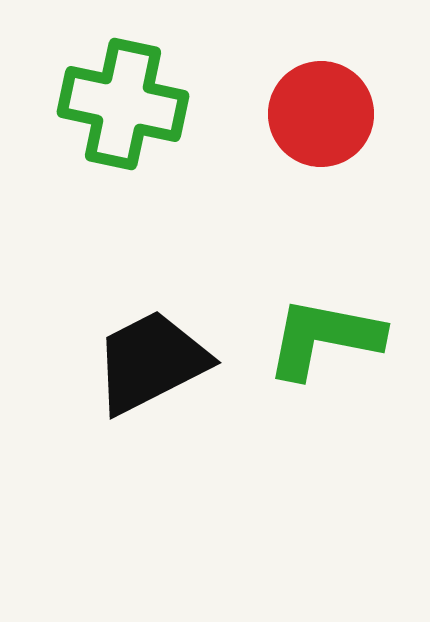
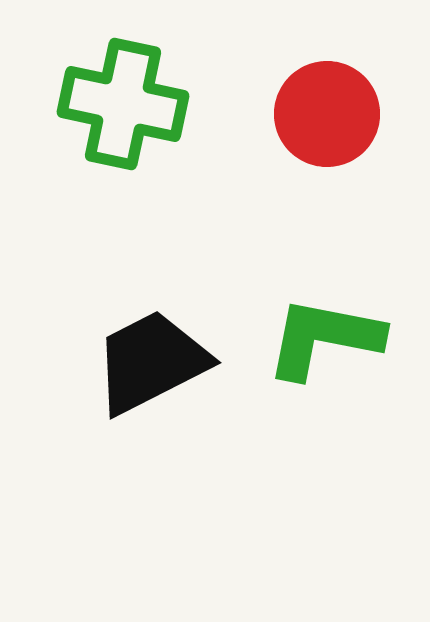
red circle: moved 6 px right
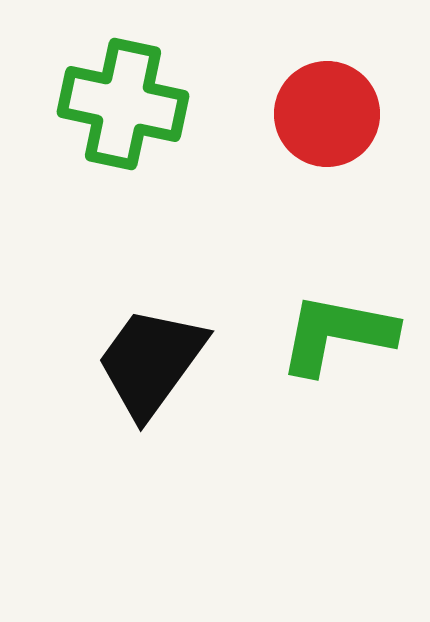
green L-shape: moved 13 px right, 4 px up
black trapezoid: rotated 27 degrees counterclockwise
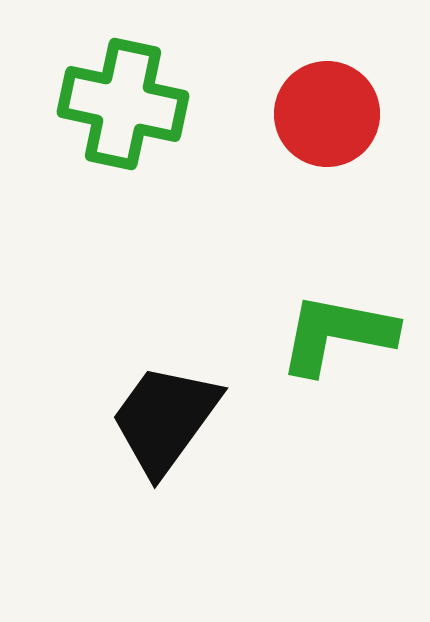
black trapezoid: moved 14 px right, 57 px down
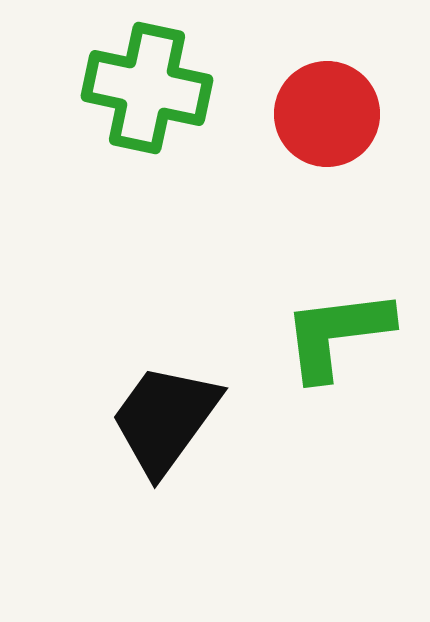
green cross: moved 24 px right, 16 px up
green L-shape: rotated 18 degrees counterclockwise
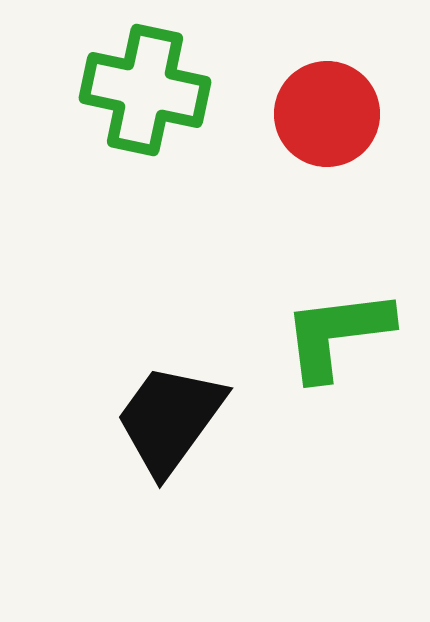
green cross: moved 2 px left, 2 px down
black trapezoid: moved 5 px right
